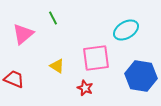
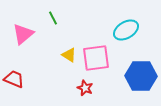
yellow triangle: moved 12 px right, 11 px up
blue hexagon: rotated 8 degrees counterclockwise
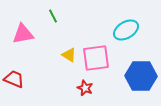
green line: moved 2 px up
pink triangle: rotated 30 degrees clockwise
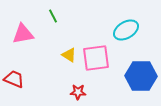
red star: moved 7 px left, 4 px down; rotated 21 degrees counterclockwise
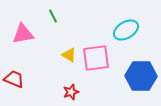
red star: moved 7 px left; rotated 21 degrees counterclockwise
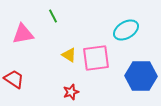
red trapezoid: rotated 10 degrees clockwise
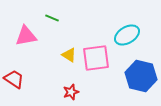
green line: moved 1 px left, 2 px down; rotated 40 degrees counterclockwise
cyan ellipse: moved 1 px right, 5 px down
pink triangle: moved 3 px right, 2 px down
blue hexagon: rotated 12 degrees clockwise
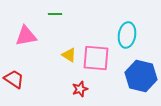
green line: moved 3 px right, 4 px up; rotated 24 degrees counterclockwise
cyan ellipse: rotated 50 degrees counterclockwise
pink square: rotated 12 degrees clockwise
red star: moved 9 px right, 3 px up
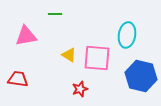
pink square: moved 1 px right
red trapezoid: moved 4 px right; rotated 25 degrees counterclockwise
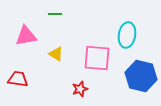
yellow triangle: moved 13 px left, 1 px up
